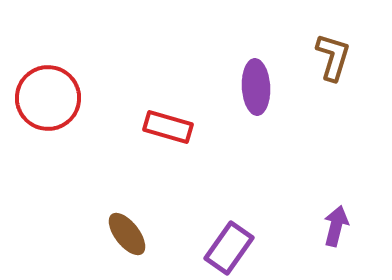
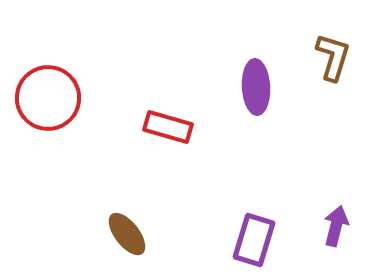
purple rectangle: moved 25 px right, 8 px up; rotated 18 degrees counterclockwise
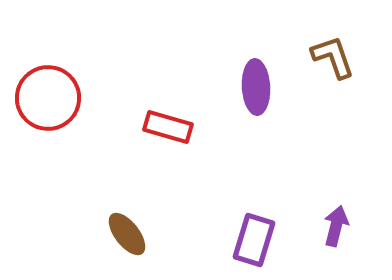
brown L-shape: rotated 36 degrees counterclockwise
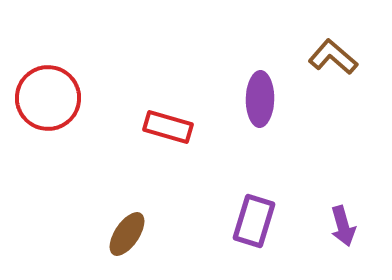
brown L-shape: rotated 30 degrees counterclockwise
purple ellipse: moved 4 px right, 12 px down; rotated 4 degrees clockwise
purple arrow: moved 7 px right; rotated 150 degrees clockwise
brown ellipse: rotated 72 degrees clockwise
purple rectangle: moved 19 px up
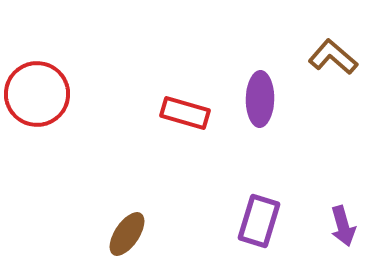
red circle: moved 11 px left, 4 px up
red rectangle: moved 17 px right, 14 px up
purple rectangle: moved 5 px right
